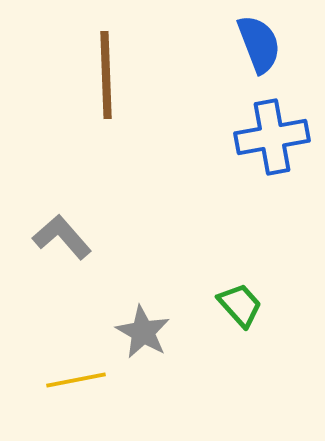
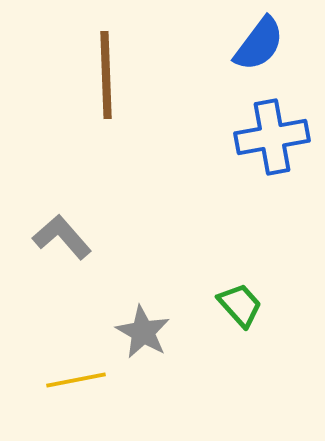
blue semicircle: rotated 58 degrees clockwise
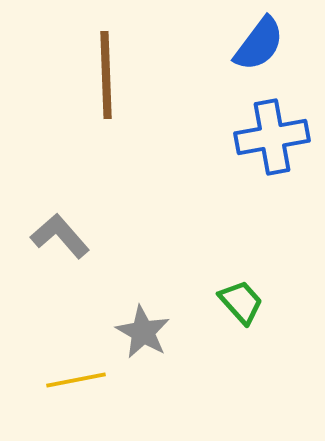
gray L-shape: moved 2 px left, 1 px up
green trapezoid: moved 1 px right, 3 px up
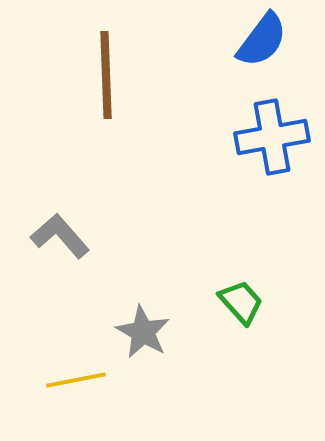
blue semicircle: moved 3 px right, 4 px up
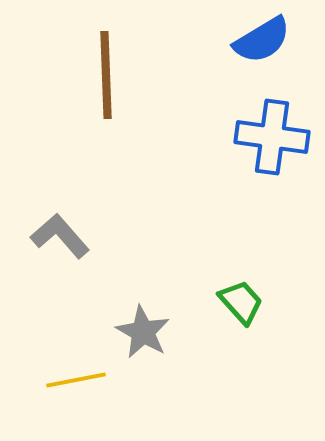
blue semicircle: rotated 22 degrees clockwise
blue cross: rotated 18 degrees clockwise
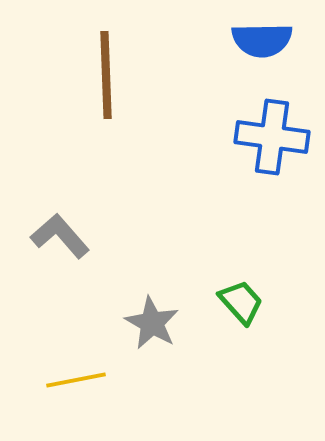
blue semicircle: rotated 30 degrees clockwise
gray star: moved 9 px right, 9 px up
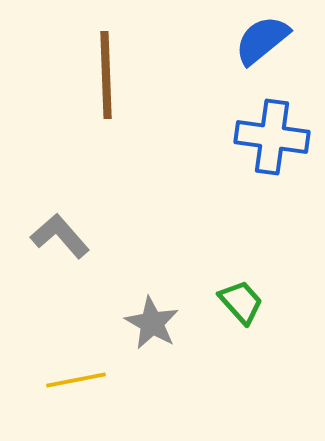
blue semicircle: rotated 142 degrees clockwise
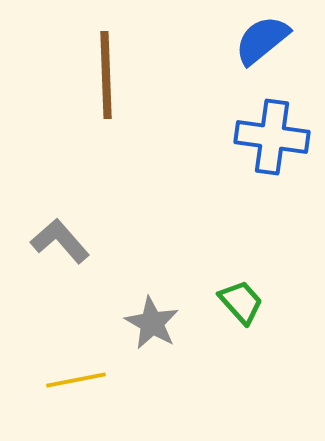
gray L-shape: moved 5 px down
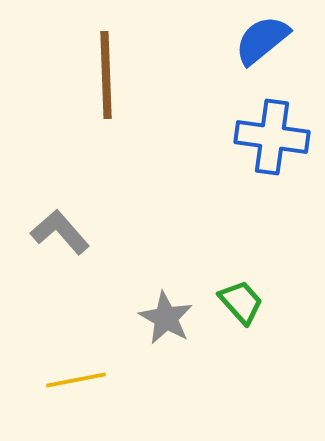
gray L-shape: moved 9 px up
gray star: moved 14 px right, 5 px up
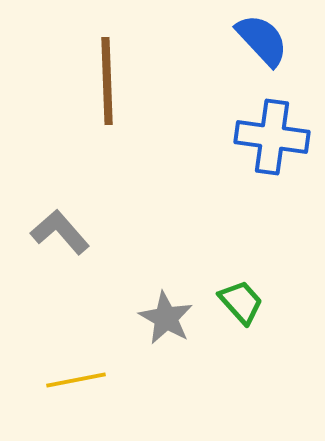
blue semicircle: rotated 86 degrees clockwise
brown line: moved 1 px right, 6 px down
